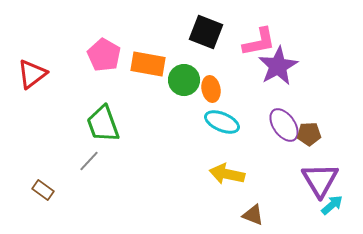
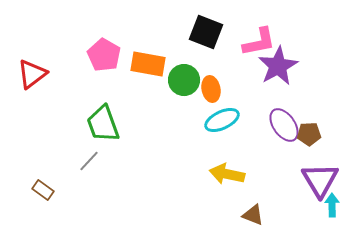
cyan ellipse: moved 2 px up; rotated 48 degrees counterclockwise
cyan arrow: rotated 50 degrees counterclockwise
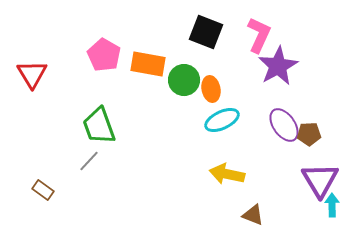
pink L-shape: moved 7 px up; rotated 54 degrees counterclockwise
red triangle: rotated 24 degrees counterclockwise
green trapezoid: moved 4 px left, 2 px down
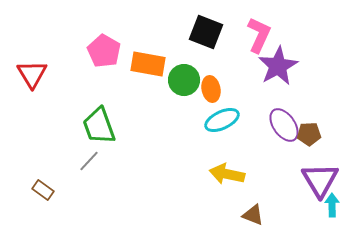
pink pentagon: moved 4 px up
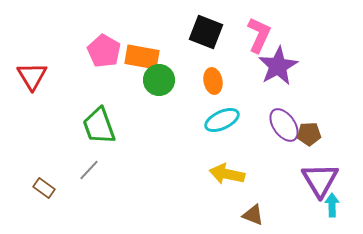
orange rectangle: moved 6 px left, 7 px up
red triangle: moved 2 px down
green circle: moved 25 px left
orange ellipse: moved 2 px right, 8 px up
gray line: moved 9 px down
brown rectangle: moved 1 px right, 2 px up
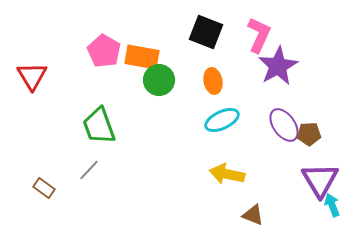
cyan arrow: rotated 20 degrees counterclockwise
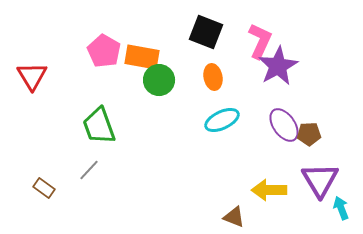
pink L-shape: moved 1 px right, 6 px down
orange ellipse: moved 4 px up
yellow arrow: moved 42 px right, 16 px down; rotated 12 degrees counterclockwise
cyan arrow: moved 9 px right, 3 px down
brown triangle: moved 19 px left, 2 px down
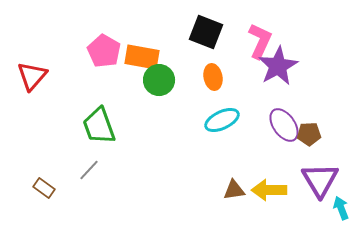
red triangle: rotated 12 degrees clockwise
brown triangle: moved 27 px up; rotated 30 degrees counterclockwise
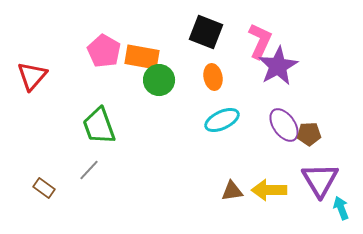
brown triangle: moved 2 px left, 1 px down
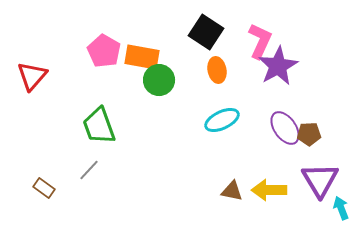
black square: rotated 12 degrees clockwise
orange ellipse: moved 4 px right, 7 px up
purple ellipse: moved 1 px right, 3 px down
brown triangle: rotated 20 degrees clockwise
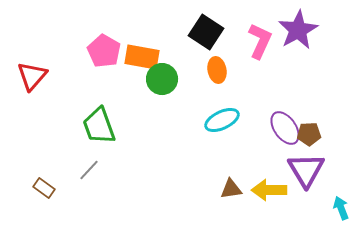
purple star: moved 20 px right, 36 px up
green circle: moved 3 px right, 1 px up
purple triangle: moved 14 px left, 10 px up
brown triangle: moved 1 px left, 2 px up; rotated 20 degrees counterclockwise
